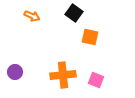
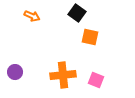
black square: moved 3 px right
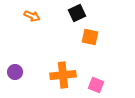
black square: rotated 30 degrees clockwise
pink square: moved 5 px down
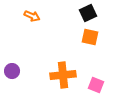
black square: moved 11 px right
purple circle: moved 3 px left, 1 px up
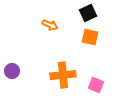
orange arrow: moved 18 px right, 9 px down
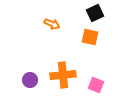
black square: moved 7 px right
orange arrow: moved 2 px right, 1 px up
purple circle: moved 18 px right, 9 px down
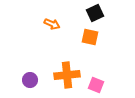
orange cross: moved 4 px right
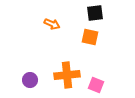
black square: rotated 18 degrees clockwise
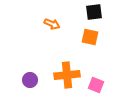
black square: moved 1 px left, 1 px up
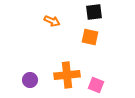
orange arrow: moved 3 px up
